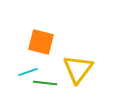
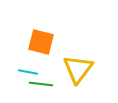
cyan line: rotated 30 degrees clockwise
green line: moved 4 px left, 1 px down
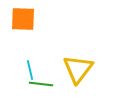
orange square: moved 18 px left, 23 px up; rotated 12 degrees counterclockwise
cyan line: moved 2 px right, 2 px up; rotated 66 degrees clockwise
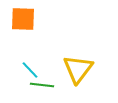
cyan line: rotated 30 degrees counterclockwise
green line: moved 1 px right, 1 px down
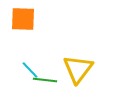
green line: moved 3 px right, 5 px up
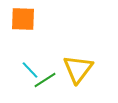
green line: rotated 40 degrees counterclockwise
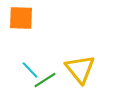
orange square: moved 2 px left, 1 px up
yellow triangle: moved 2 px right; rotated 16 degrees counterclockwise
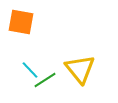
orange square: moved 4 px down; rotated 8 degrees clockwise
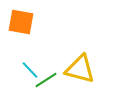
yellow triangle: rotated 36 degrees counterclockwise
green line: moved 1 px right
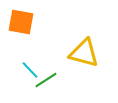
yellow triangle: moved 4 px right, 16 px up
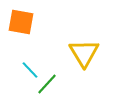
yellow triangle: rotated 44 degrees clockwise
green line: moved 1 px right, 4 px down; rotated 15 degrees counterclockwise
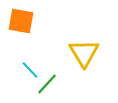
orange square: moved 1 px up
